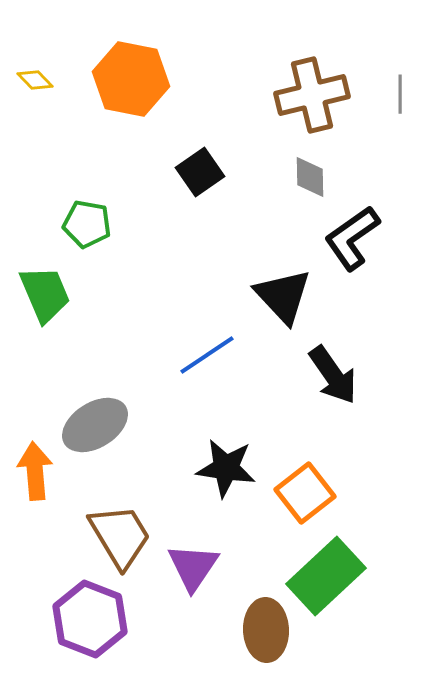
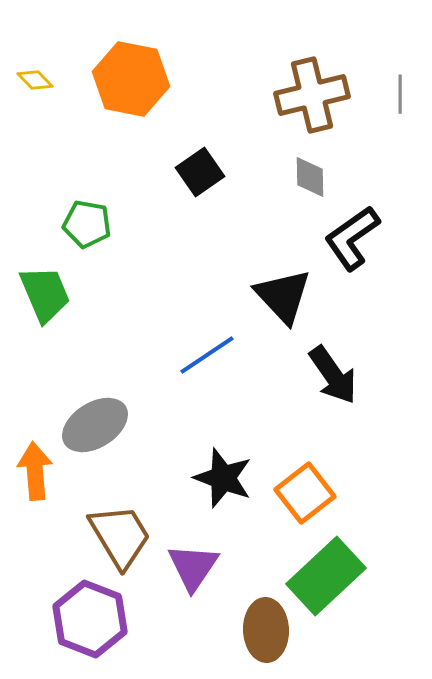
black star: moved 3 px left, 10 px down; rotated 12 degrees clockwise
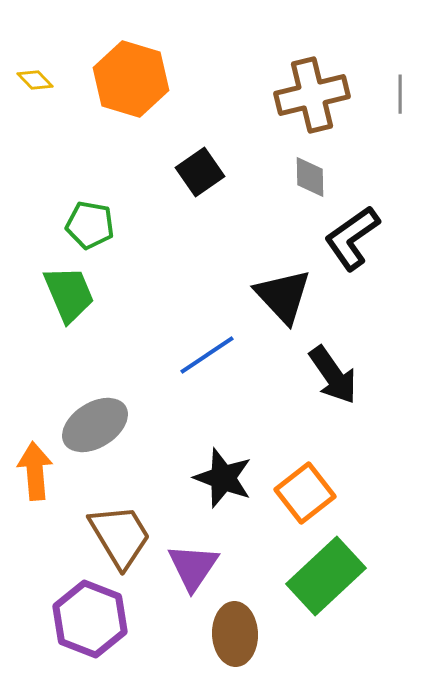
orange hexagon: rotated 6 degrees clockwise
green pentagon: moved 3 px right, 1 px down
green trapezoid: moved 24 px right
brown ellipse: moved 31 px left, 4 px down
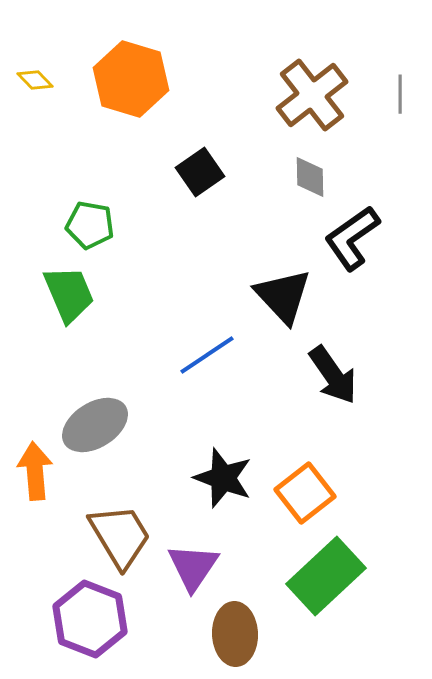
brown cross: rotated 24 degrees counterclockwise
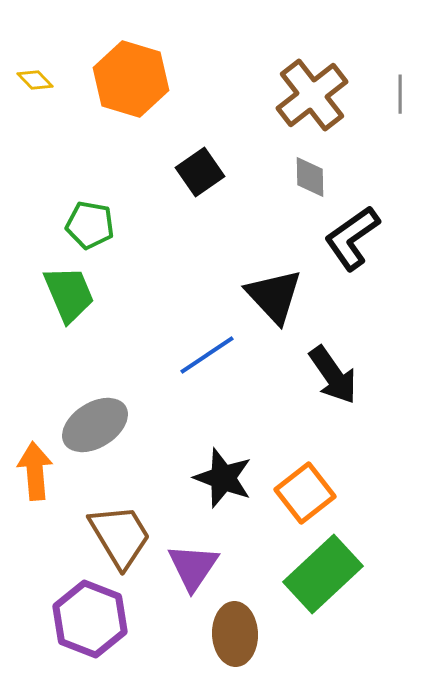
black triangle: moved 9 px left
green rectangle: moved 3 px left, 2 px up
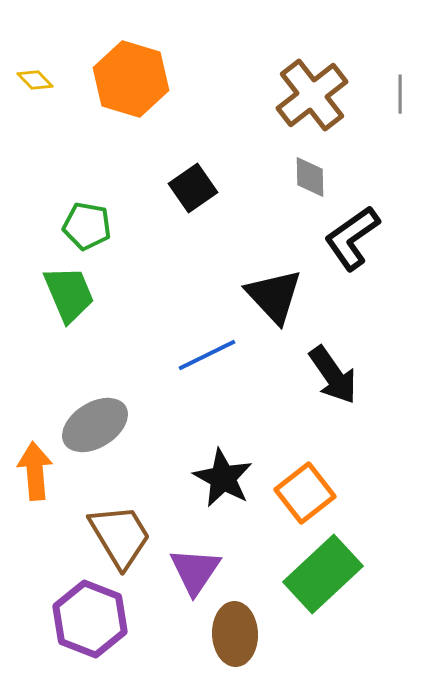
black square: moved 7 px left, 16 px down
green pentagon: moved 3 px left, 1 px down
blue line: rotated 8 degrees clockwise
black star: rotated 8 degrees clockwise
purple triangle: moved 2 px right, 4 px down
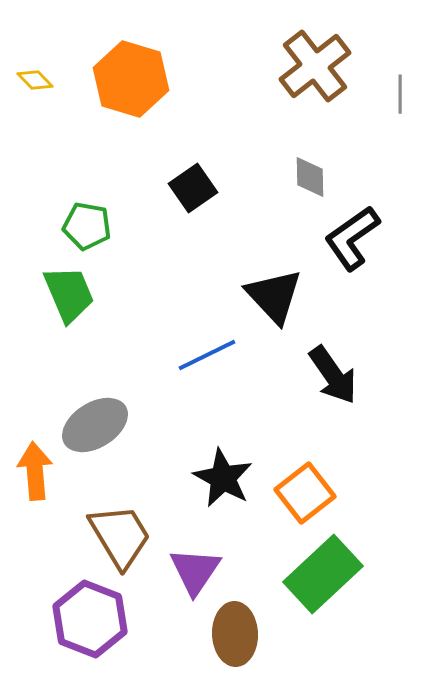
brown cross: moved 3 px right, 29 px up
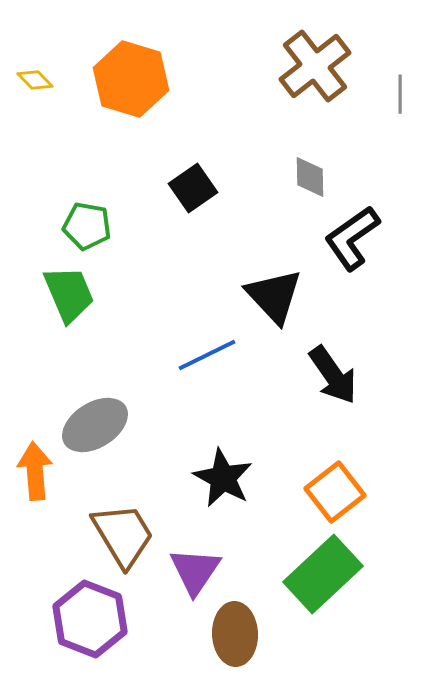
orange square: moved 30 px right, 1 px up
brown trapezoid: moved 3 px right, 1 px up
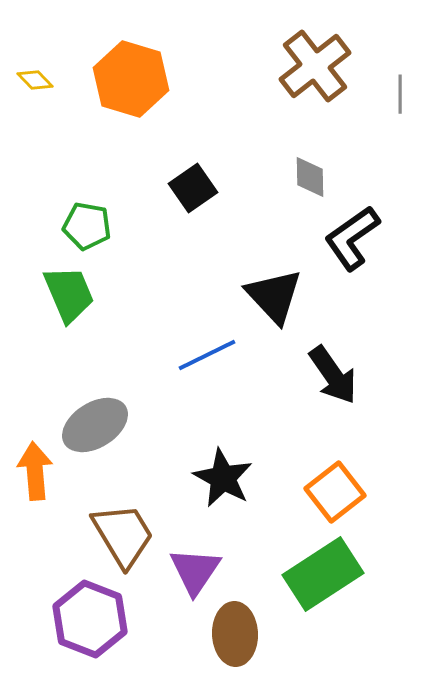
green rectangle: rotated 10 degrees clockwise
